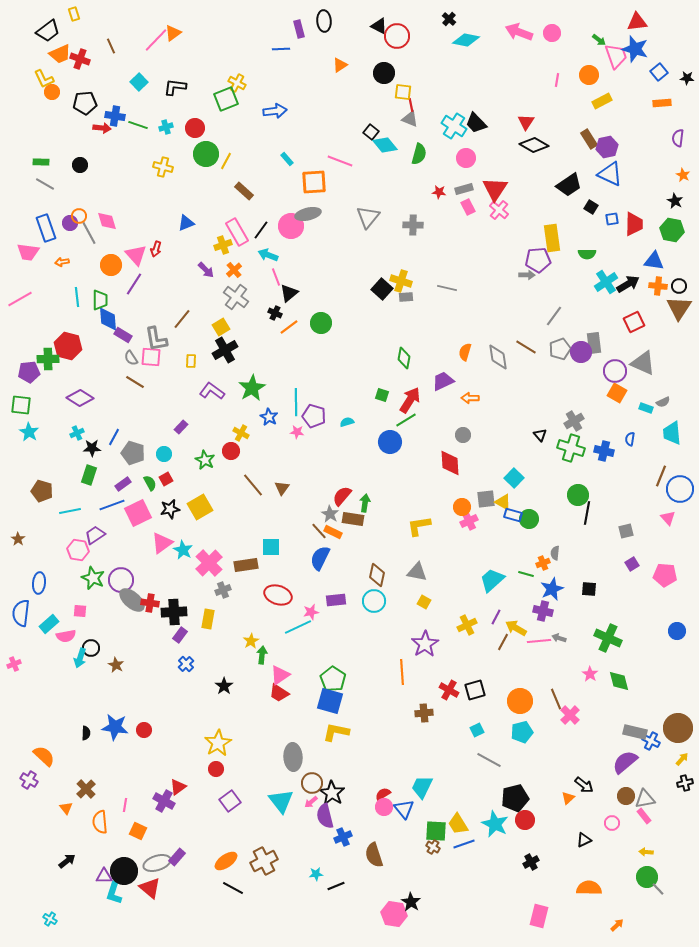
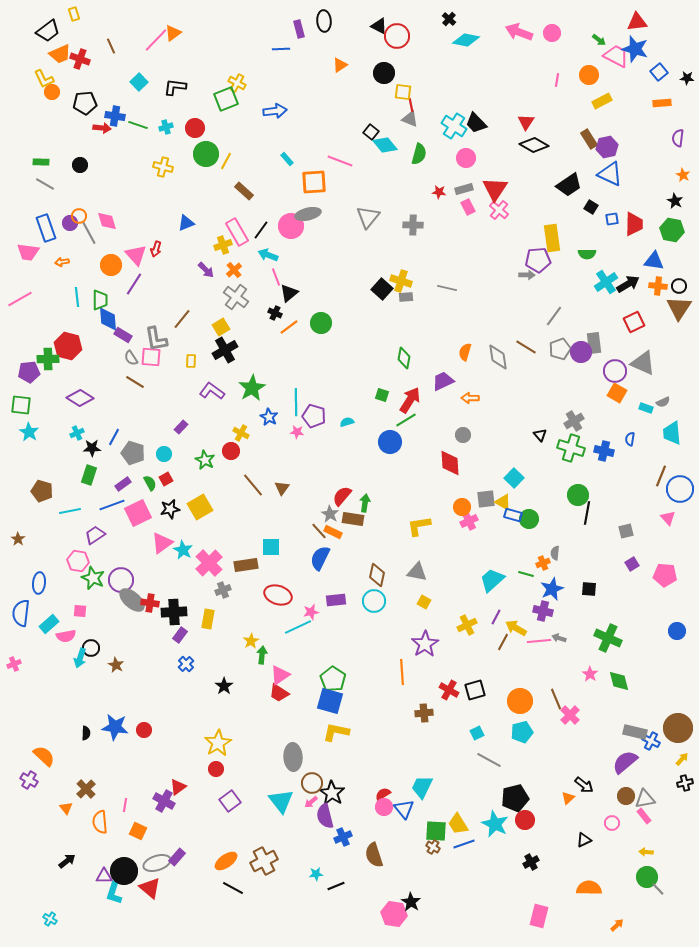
pink trapezoid at (616, 56): rotated 44 degrees counterclockwise
pink hexagon at (78, 550): moved 11 px down
cyan square at (477, 730): moved 3 px down
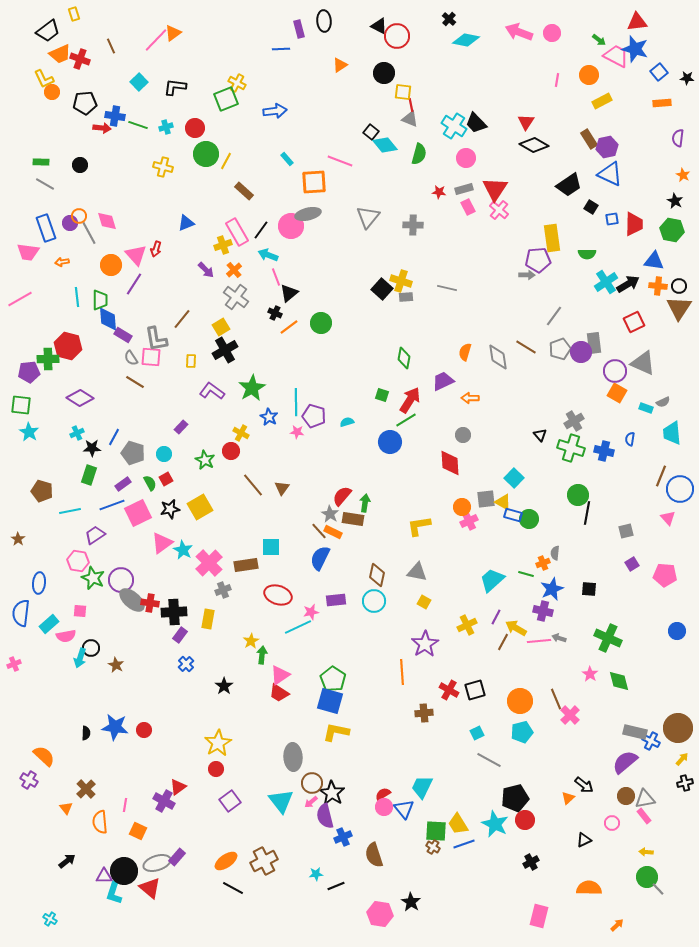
pink hexagon at (394, 914): moved 14 px left
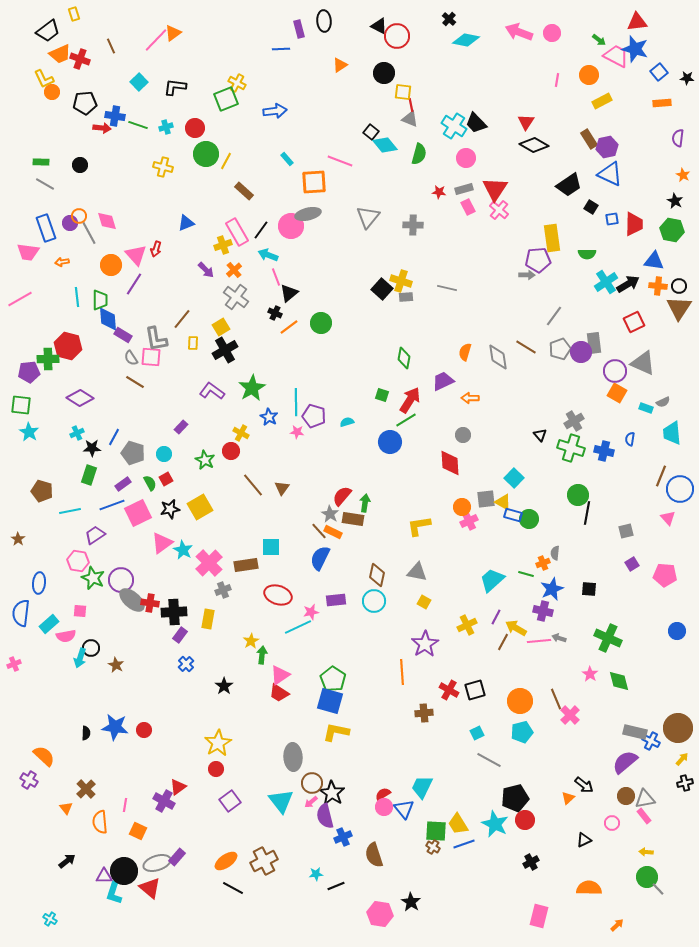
yellow rectangle at (191, 361): moved 2 px right, 18 px up
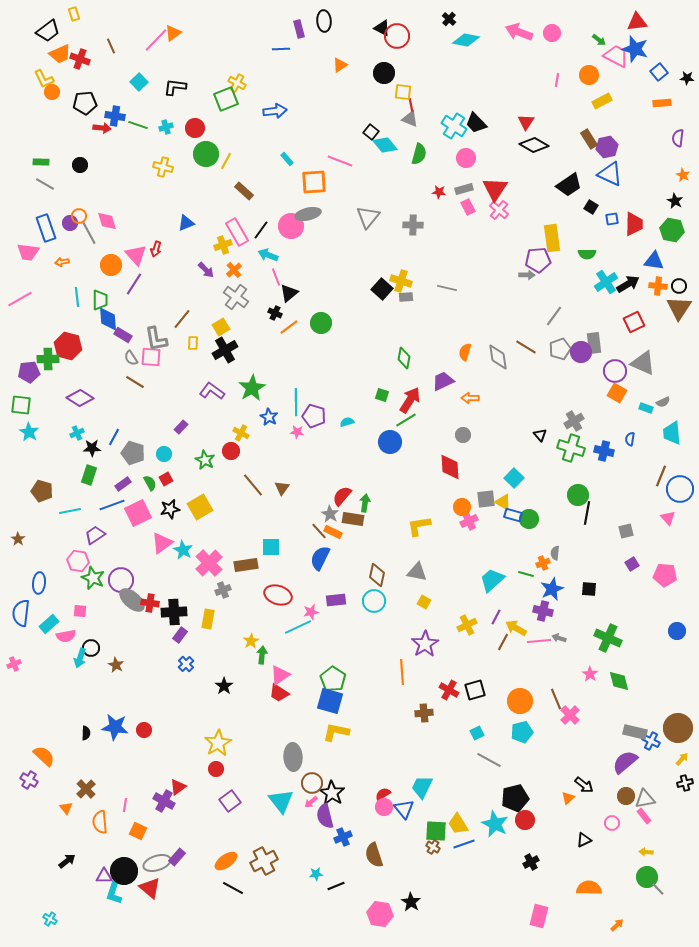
black triangle at (379, 26): moved 3 px right, 2 px down
red diamond at (450, 463): moved 4 px down
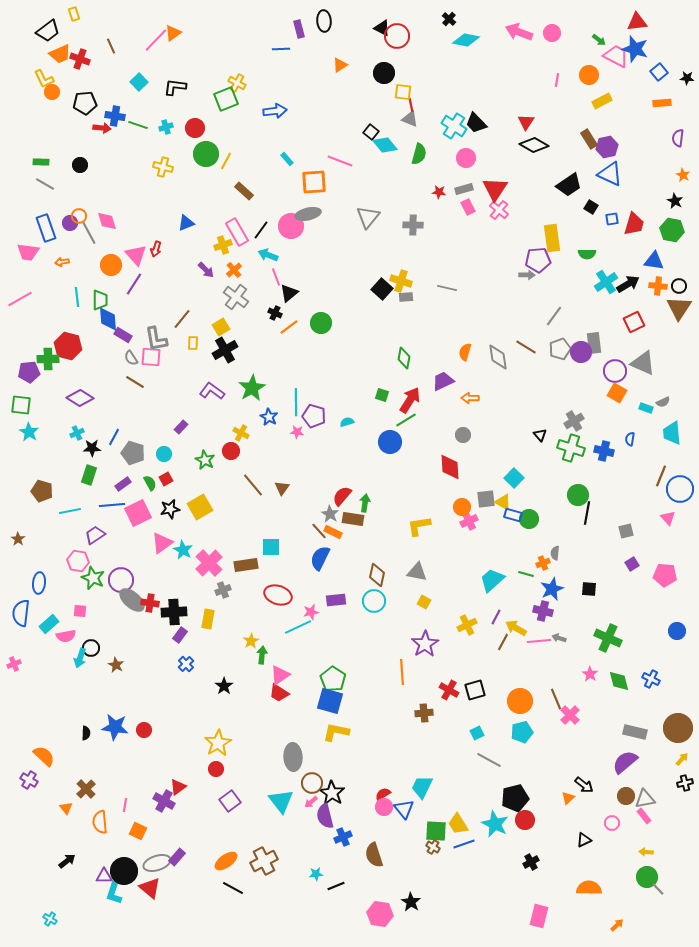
red trapezoid at (634, 224): rotated 15 degrees clockwise
blue line at (112, 505): rotated 15 degrees clockwise
blue cross at (651, 741): moved 62 px up
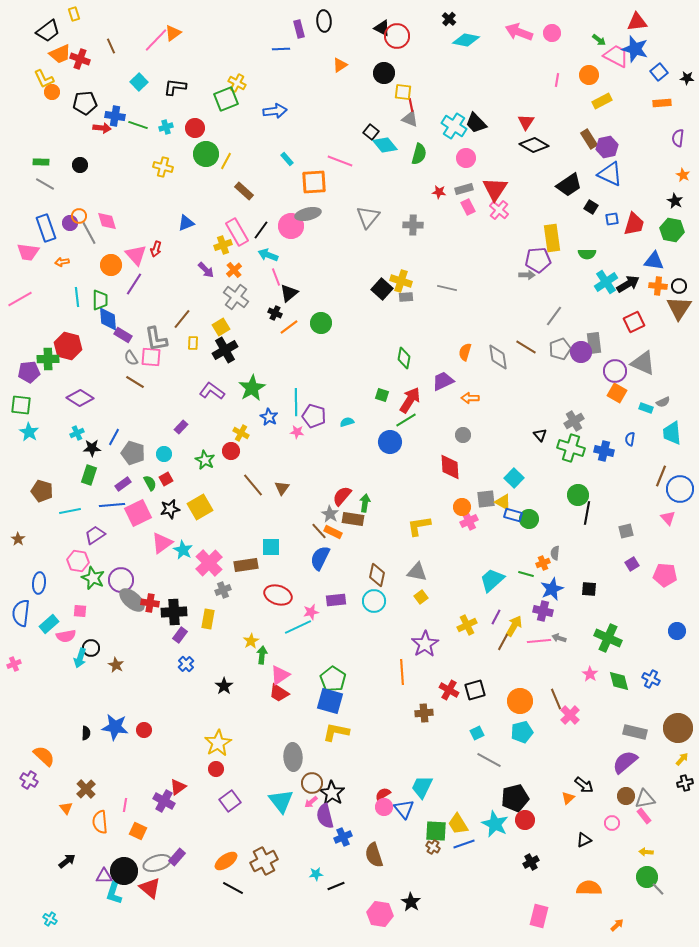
yellow square at (424, 602): moved 3 px left, 5 px up; rotated 24 degrees clockwise
yellow arrow at (516, 628): moved 2 px left, 2 px up; rotated 90 degrees clockwise
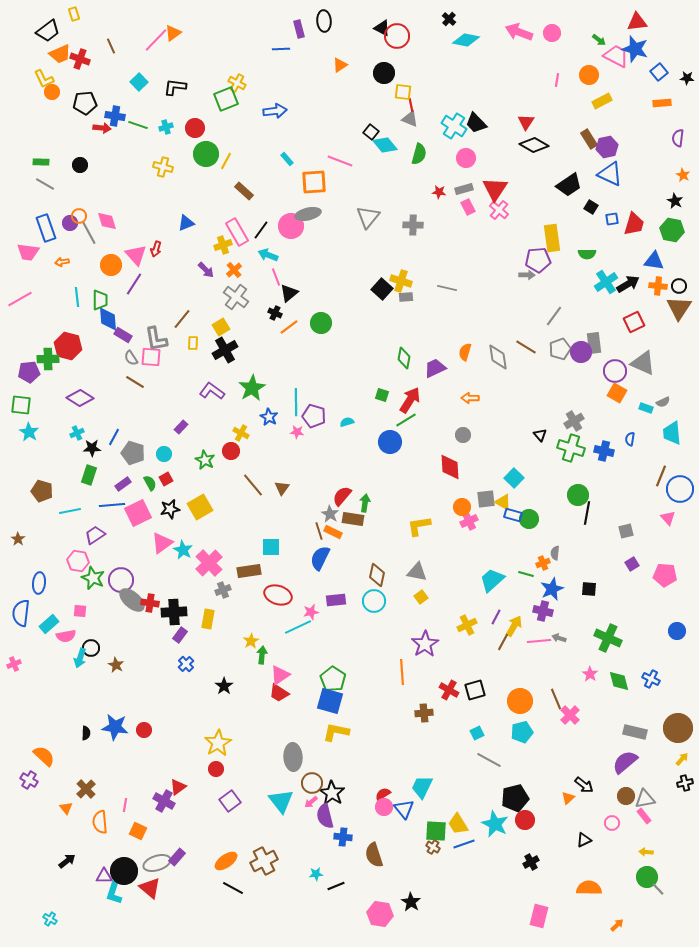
purple trapezoid at (443, 381): moved 8 px left, 13 px up
brown line at (319, 531): rotated 24 degrees clockwise
brown rectangle at (246, 565): moved 3 px right, 6 px down
blue cross at (343, 837): rotated 30 degrees clockwise
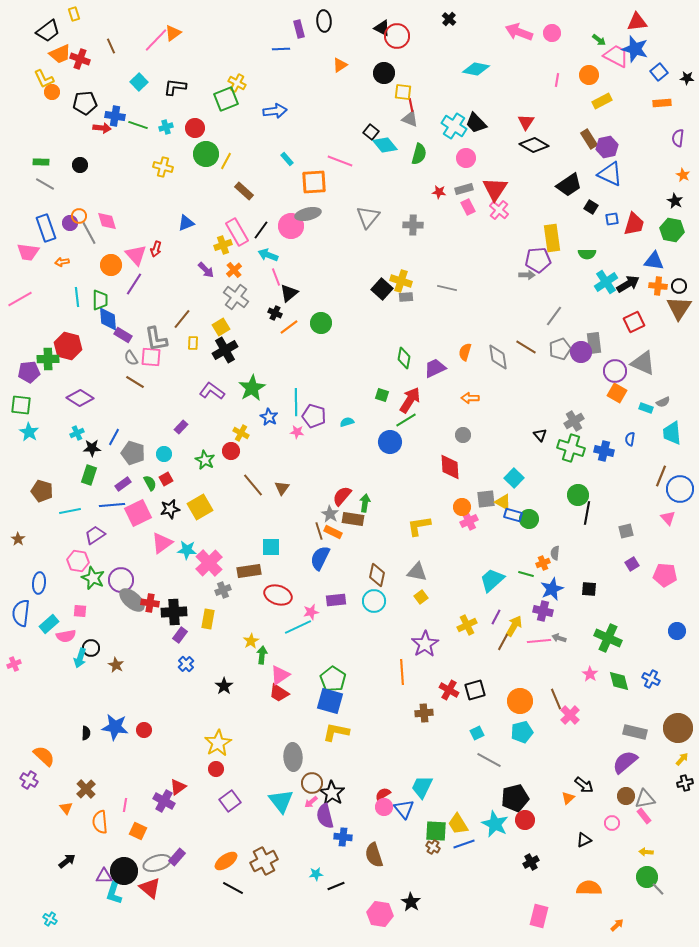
cyan diamond at (466, 40): moved 10 px right, 29 px down
cyan star at (183, 550): moved 4 px right; rotated 24 degrees counterclockwise
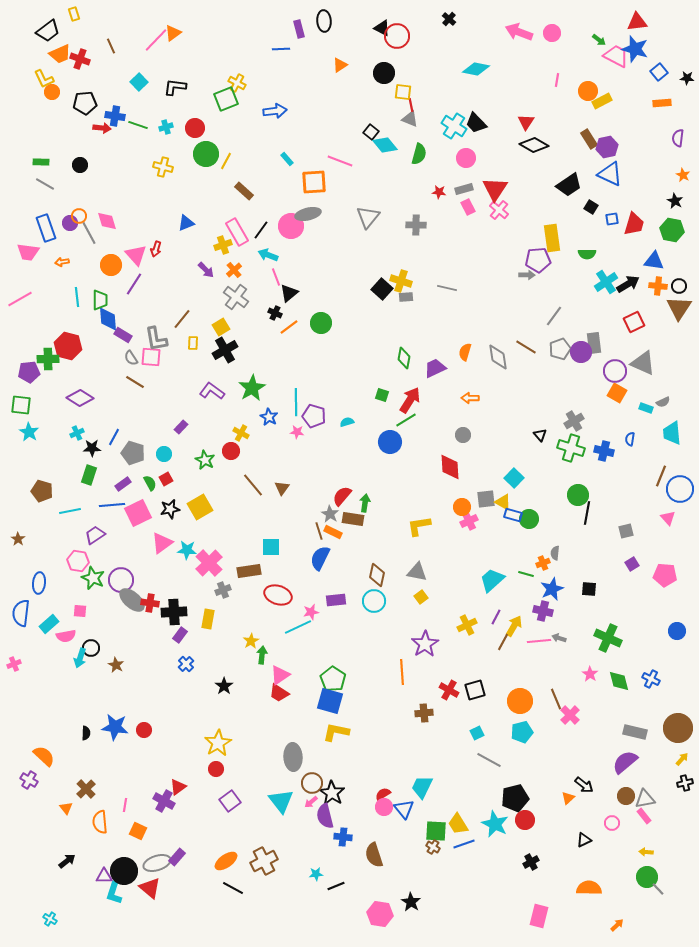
orange circle at (589, 75): moved 1 px left, 16 px down
gray cross at (413, 225): moved 3 px right
